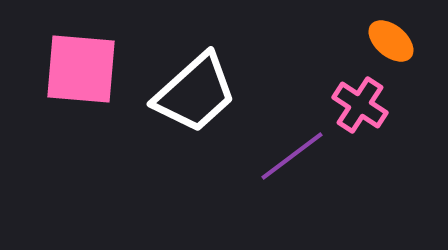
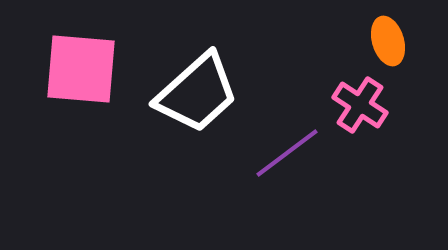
orange ellipse: moved 3 px left; rotated 33 degrees clockwise
white trapezoid: moved 2 px right
purple line: moved 5 px left, 3 px up
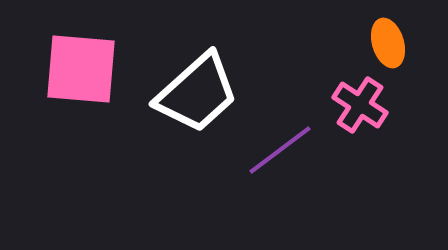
orange ellipse: moved 2 px down
purple line: moved 7 px left, 3 px up
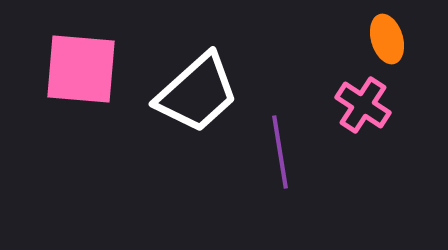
orange ellipse: moved 1 px left, 4 px up
pink cross: moved 3 px right
purple line: moved 2 px down; rotated 62 degrees counterclockwise
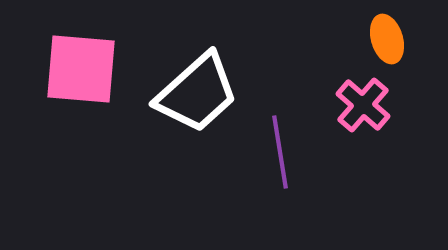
pink cross: rotated 8 degrees clockwise
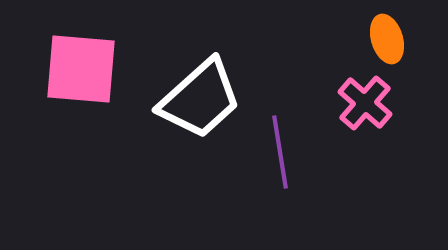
white trapezoid: moved 3 px right, 6 px down
pink cross: moved 2 px right, 2 px up
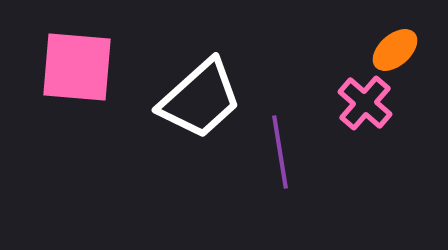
orange ellipse: moved 8 px right, 11 px down; rotated 66 degrees clockwise
pink square: moved 4 px left, 2 px up
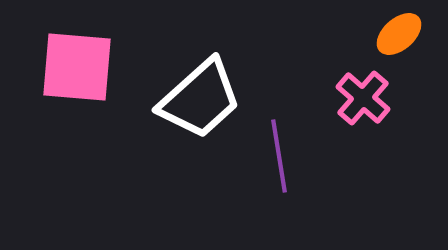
orange ellipse: moved 4 px right, 16 px up
pink cross: moved 2 px left, 5 px up
purple line: moved 1 px left, 4 px down
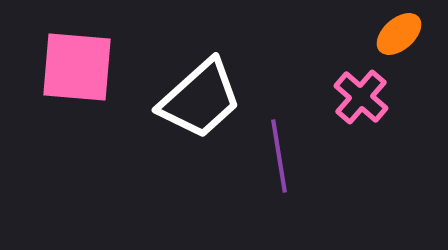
pink cross: moved 2 px left, 1 px up
